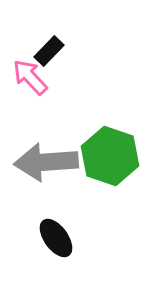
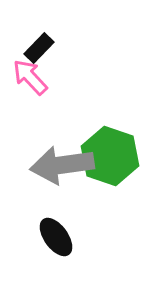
black rectangle: moved 10 px left, 3 px up
gray arrow: moved 16 px right, 3 px down; rotated 4 degrees counterclockwise
black ellipse: moved 1 px up
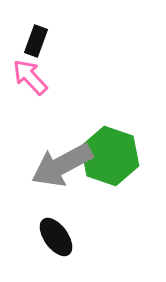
black rectangle: moved 3 px left, 7 px up; rotated 24 degrees counterclockwise
gray arrow: rotated 20 degrees counterclockwise
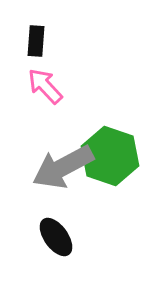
black rectangle: rotated 16 degrees counterclockwise
pink arrow: moved 15 px right, 9 px down
gray arrow: moved 1 px right, 2 px down
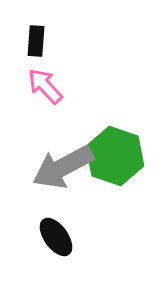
green hexagon: moved 5 px right
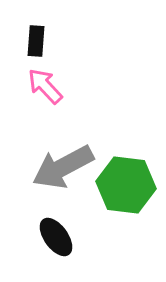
green hexagon: moved 11 px right, 29 px down; rotated 12 degrees counterclockwise
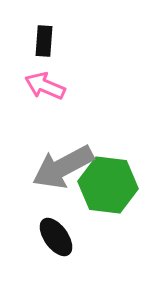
black rectangle: moved 8 px right
pink arrow: rotated 24 degrees counterclockwise
green hexagon: moved 18 px left
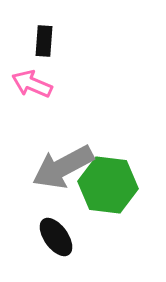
pink arrow: moved 13 px left, 2 px up
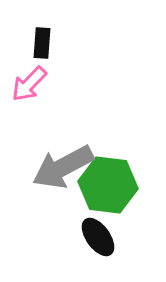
black rectangle: moved 2 px left, 2 px down
pink arrow: moved 3 px left; rotated 69 degrees counterclockwise
black ellipse: moved 42 px right
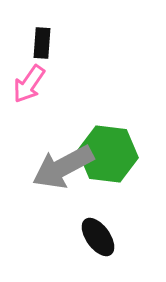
pink arrow: rotated 9 degrees counterclockwise
green hexagon: moved 31 px up
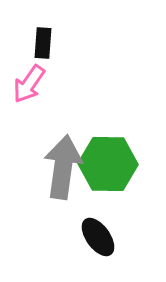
black rectangle: moved 1 px right
green hexagon: moved 10 px down; rotated 6 degrees counterclockwise
gray arrow: rotated 126 degrees clockwise
